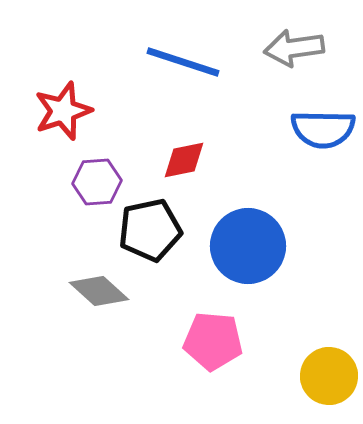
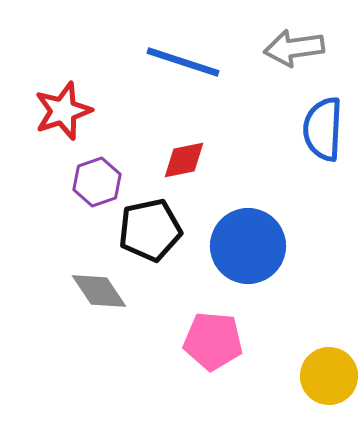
blue semicircle: rotated 92 degrees clockwise
purple hexagon: rotated 15 degrees counterclockwise
gray diamond: rotated 14 degrees clockwise
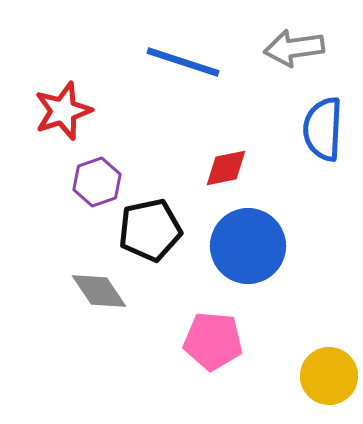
red diamond: moved 42 px right, 8 px down
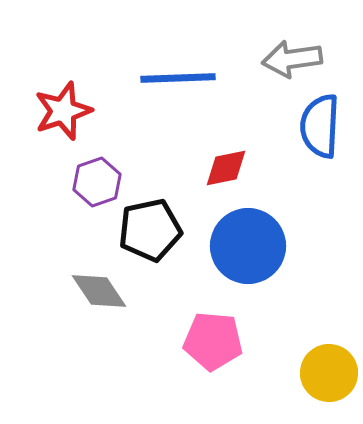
gray arrow: moved 2 px left, 11 px down
blue line: moved 5 px left, 16 px down; rotated 20 degrees counterclockwise
blue semicircle: moved 3 px left, 3 px up
yellow circle: moved 3 px up
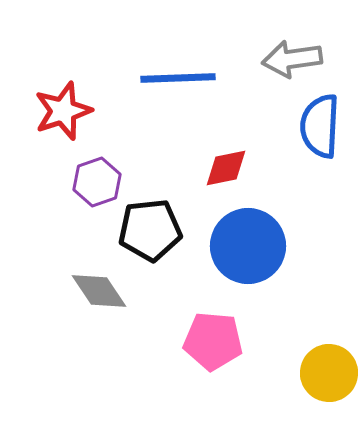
black pentagon: rotated 6 degrees clockwise
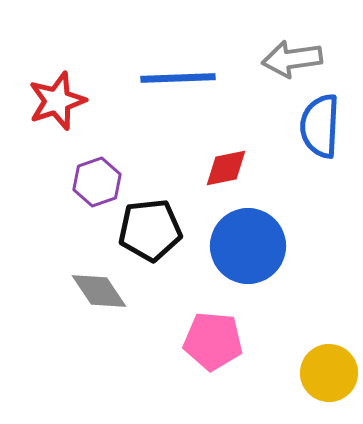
red star: moved 6 px left, 10 px up
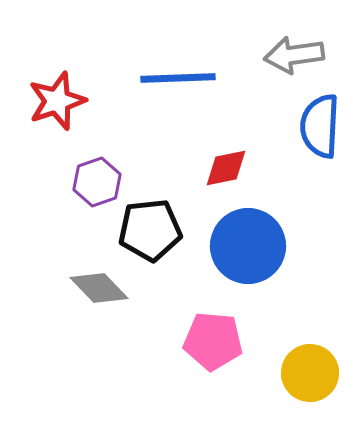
gray arrow: moved 2 px right, 4 px up
gray diamond: moved 3 px up; rotated 10 degrees counterclockwise
yellow circle: moved 19 px left
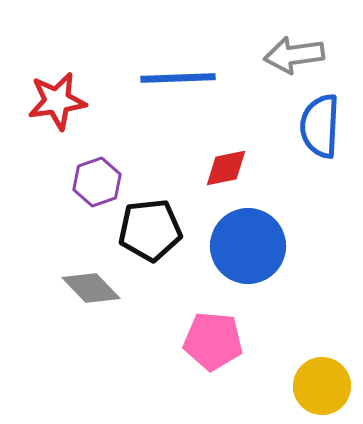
red star: rotated 10 degrees clockwise
gray diamond: moved 8 px left
yellow circle: moved 12 px right, 13 px down
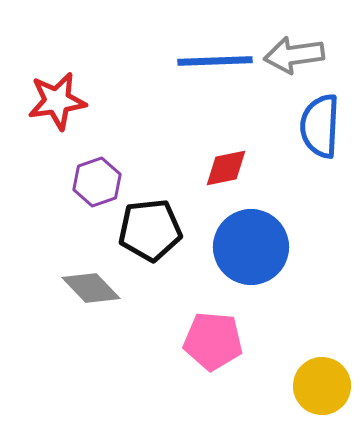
blue line: moved 37 px right, 17 px up
blue circle: moved 3 px right, 1 px down
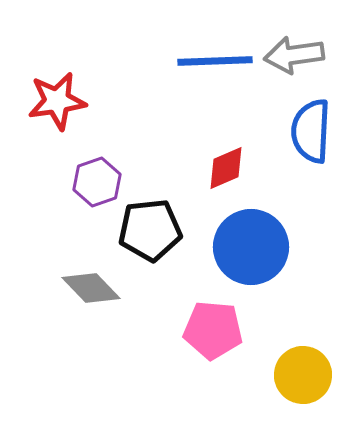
blue semicircle: moved 9 px left, 5 px down
red diamond: rotated 12 degrees counterclockwise
pink pentagon: moved 11 px up
yellow circle: moved 19 px left, 11 px up
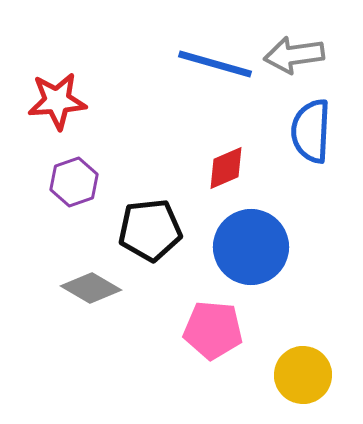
blue line: moved 3 px down; rotated 18 degrees clockwise
red star: rotated 4 degrees clockwise
purple hexagon: moved 23 px left
gray diamond: rotated 16 degrees counterclockwise
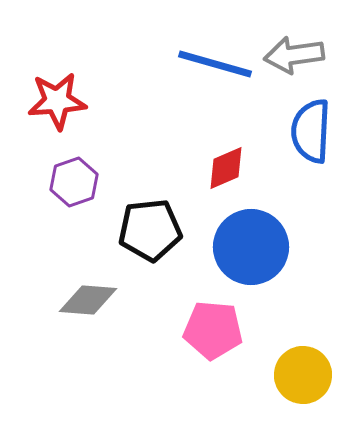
gray diamond: moved 3 px left, 12 px down; rotated 26 degrees counterclockwise
